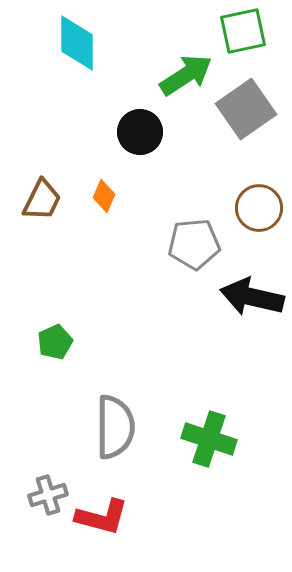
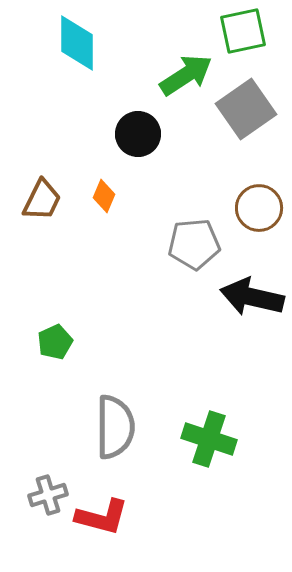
black circle: moved 2 px left, 2 px down
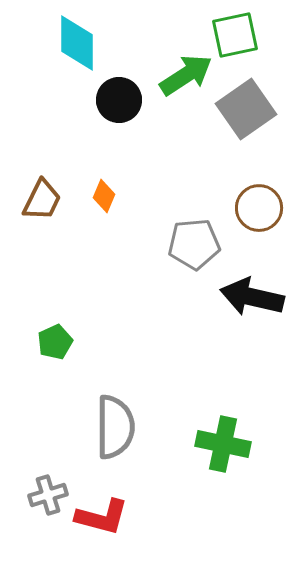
green square: moved 8 px left, 4 px down
black circle: moved 19 px left, 34 px up
green cross: moved 14 px right, 5 px down; rotated 6 degrees counterclockwise
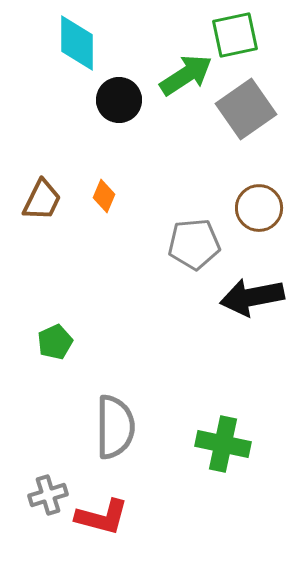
black arrow: rotated 24 degrees counterclockwise
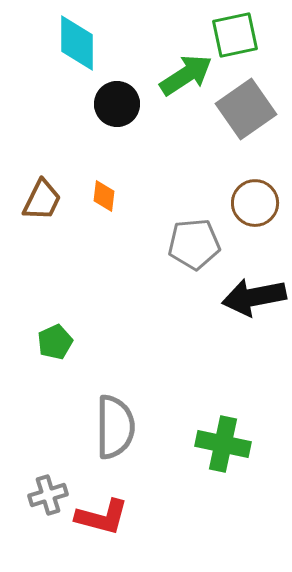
black circle: moved 2 px left, 4 px down
orange diamond: rotated 16 degrees counterclockwise
brown circle: moved 4 px left, 5 px up
black arrow: moved 2 px right
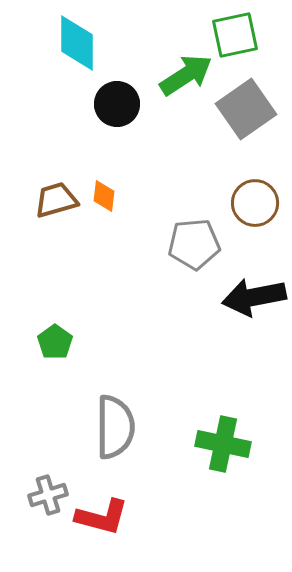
brown trapezoid: moved 14 px right; rotated 132 degrees counterclockwise
green pentagon: rotated 12 degrees counterclockwise
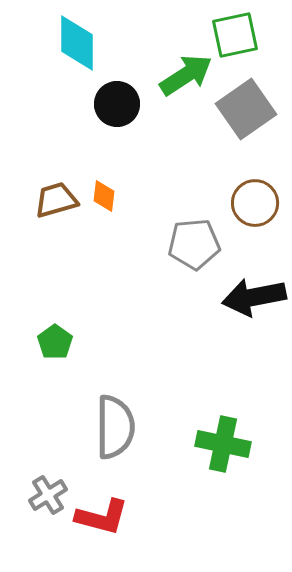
gray cross: rotated 15 degrees counterclockwise
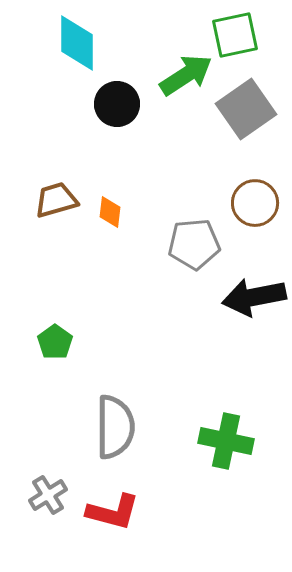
orange diamond: moved 6 px right, 16 px down
green cross: moved 3 px right, 3 px up
red L-shape: moved 11 px right, 5 px up
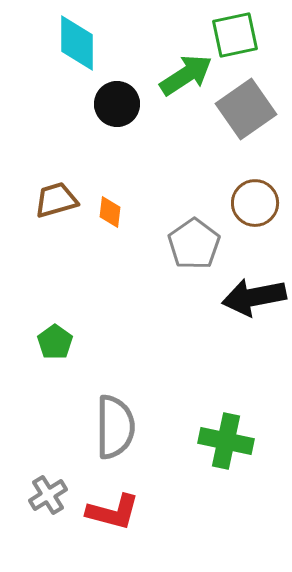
gray pentagon: rotated 30 degrees counterclockwise
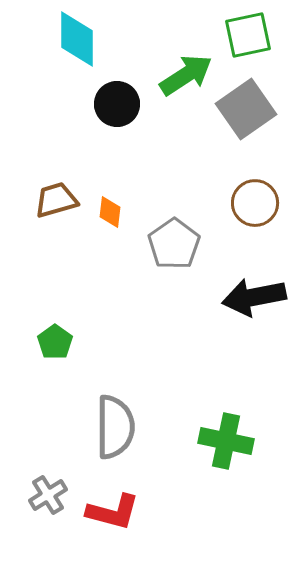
green square: moved 13 px right
cyan diamond: moved 4 px up
gray pentagon: moved 20 px left
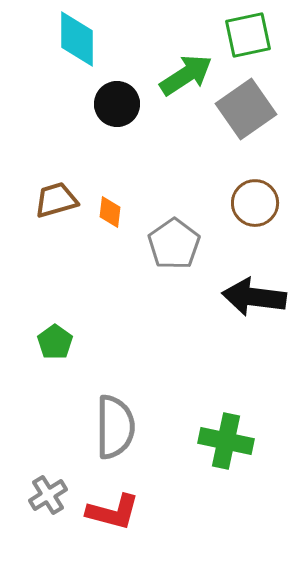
black arrow: rotated 18 degrees clockwise
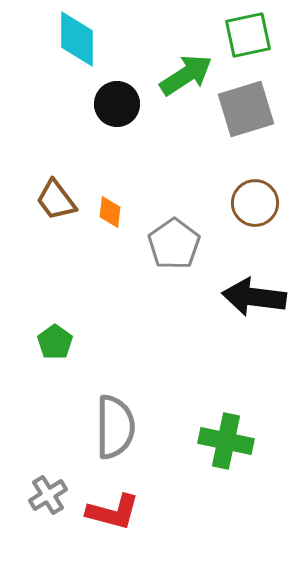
gray square: rotated 18 degrees clockwise
brown trapezoid: rotated 111 degrees counterclockwise
